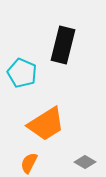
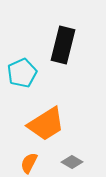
cyan pentagon: rotated 24 degrees clockwise
gray diamond: moved 13 px left
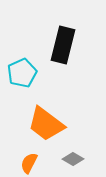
orange trapezoid: rotated 69 degrees clockwise
gray diamond: moved 1 px right, 3 px up
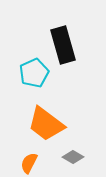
black rectangle: rotated 30 degrees counterclockwise
cyan pentagon: moved 12 px right
gray diamond: moved 2 px up
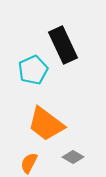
black rectangle: rotated 9 degrees counterclockwise
cyan pentagon: moved 1 px left, 3 px up
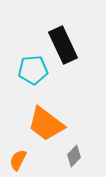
cyan pentagon: rotated 20 degrees clockwise
gray diamond: moved 1 px right, 1 px up; rotated 75 degrees counterclockwise
orange semicircle: moved 11 px left, 3 px up
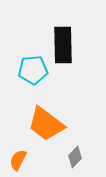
black rectangle: rotated 24 degrees clockwise
gray diamond: moved 1 px right, 1 px down
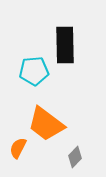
black rectangle: moved 2 px right
cyan pentagon: moved 1 px right, 1 px down
orange semicircle: moved 12 px up
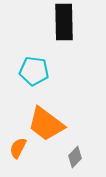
black rectangle: moved 1 px left, 23 px up
cyan pentagon: rotated 12 degrees clockwise
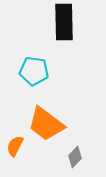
orange semicircle: moved 3 px left, 2 px up
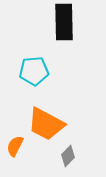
cyan pentagon: rotated 12 degrees counterclockwise
orange trapezoid: rotated 9 degrees counterclockwise
gray diamond: moved 7 px left, 1 px up
